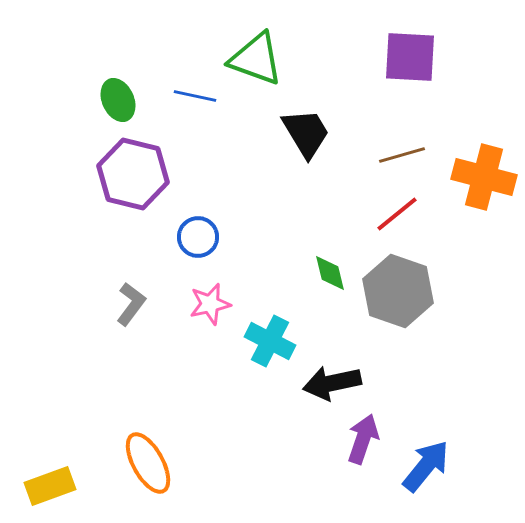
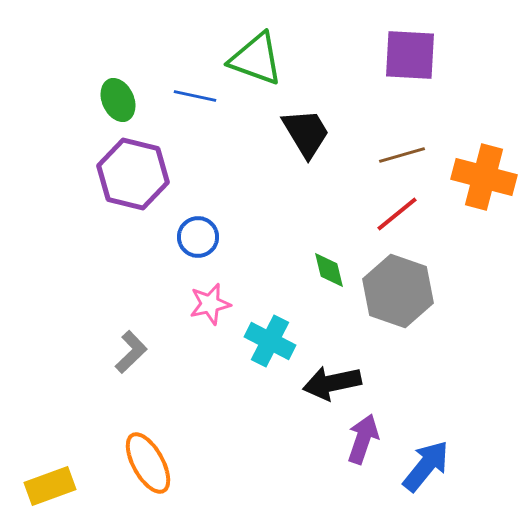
purple square: moved 2 px up
green diamond: moved 1 px left, 3 px up
gray L-shape: moved 48 px down; rotated 9 degrees clockwise
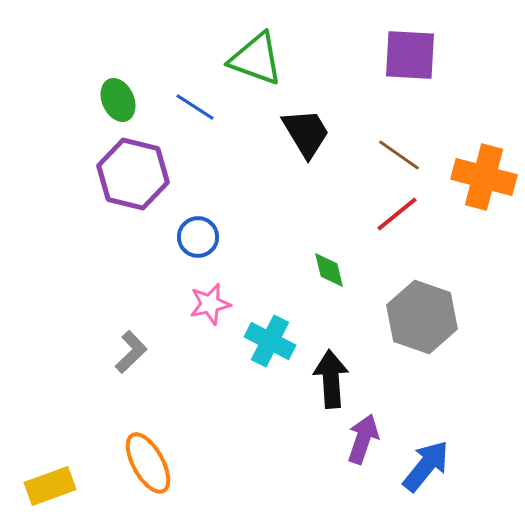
blue line: moved 11 px down; rotated 21 degrees clockwise
brown line: moved 3 px left; rotated 51 degrees clockwise
gray hexagon: moved 24 px right, 26 px down
black arrow: moved 1 px left, 4 px up; rotated 98 degrees clockwise
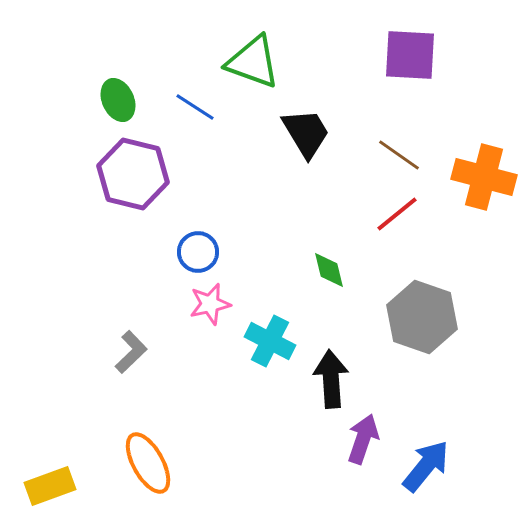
green triangle: moved 3 px left, 3 px down
blue circle: moved 15 px down
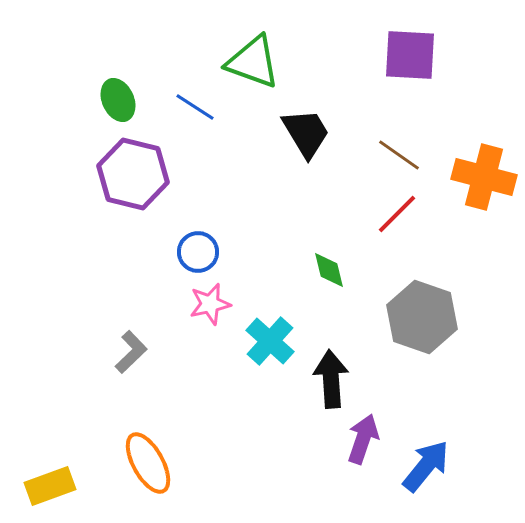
red line: rotated 6 degrees counterclockwise
cyan cross: rotated 15 degrees clockwise
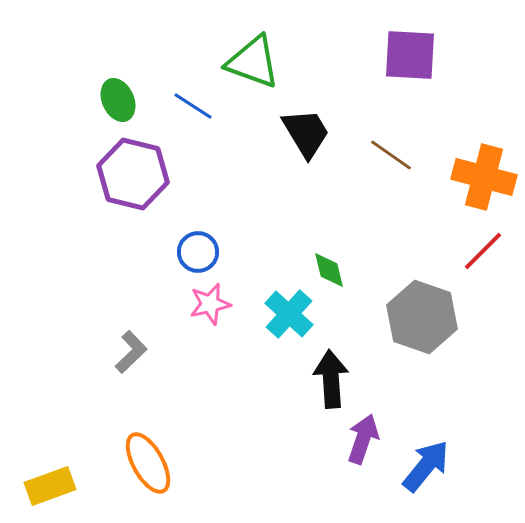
blue line: moved 2 px left, 1 px up
brown line: moved 8 px left
red line: moved 86 px right, 37 px down
cyan cross: moved 19 px right, 27 px up
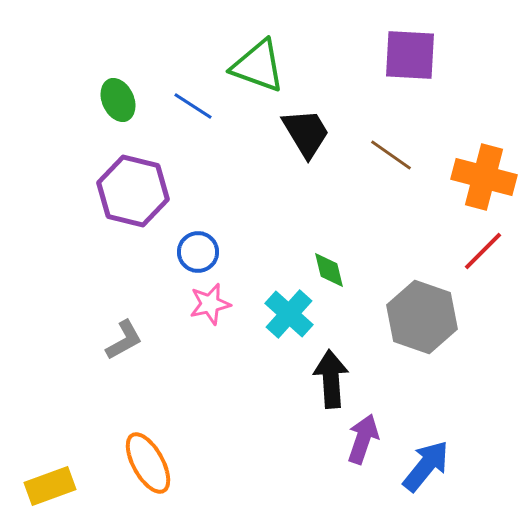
green triangle: moved 5 px right, 4 px down
purple hexagon: moved 17 px down
gray L-shape: moved 7 px left, 12 px up; rotated 15 degrees clockwise
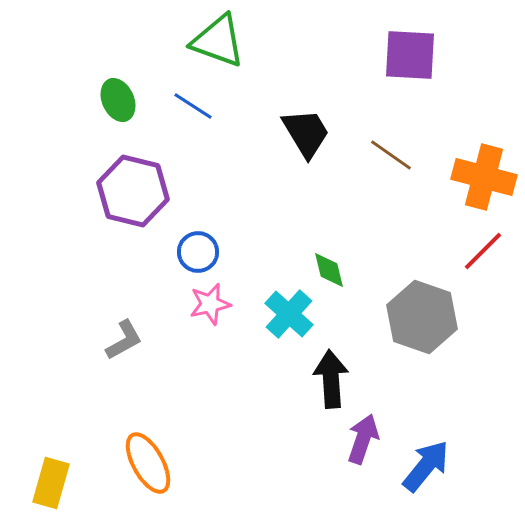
green triangle: moved 40 px left, 25 px up
yellow rectangle: moved 1 px right, 3 px up; rotated 54 degrees counterclockwise
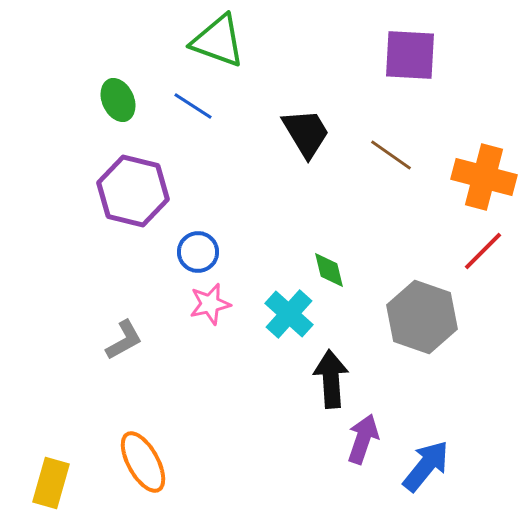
orange ellipse: moved 5 px left, 1 px up
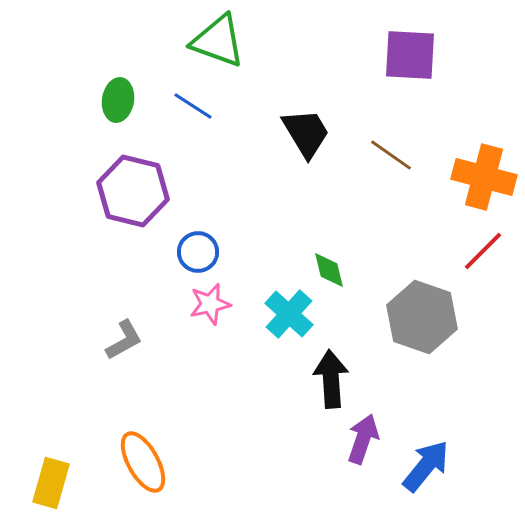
green ellipse: rotated 33 degrees clockwise
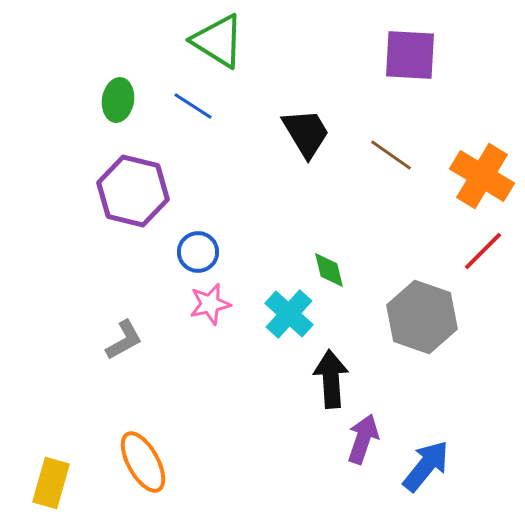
green triangle: rotated 12 degrees clockwise
orange cross: moved 2 px left, 1 px up; rotated 16 degrees clockwise
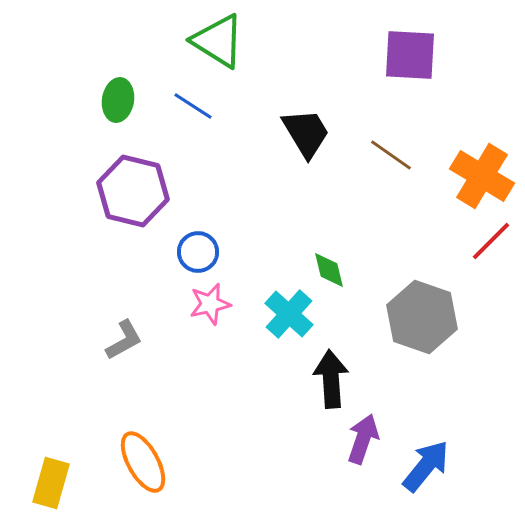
red line: moved 8 px right, 10 px up
